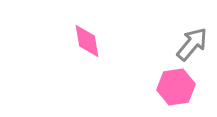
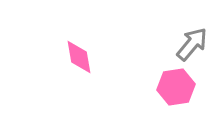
pink diamond: moved 8 px left, 16 px down
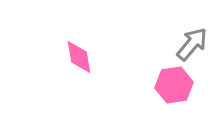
pink hexagon: moved 2 px left, 2 px up
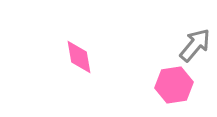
gray arrow: moved 3 px right, 1 px down
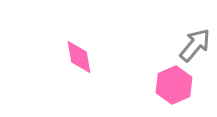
pink hexagon: rotated 15 degrees counterclockwise
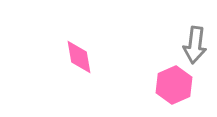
gray arrow: rotated 147 degrees clockwise
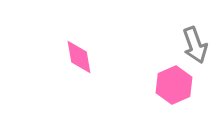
gray arrow: rotated 27 degrees counterclockwise
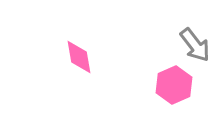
gray arrow: rotated 18 degrees counterclockwise
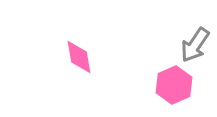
gray arrow: rotated 72 degrees clockwise
